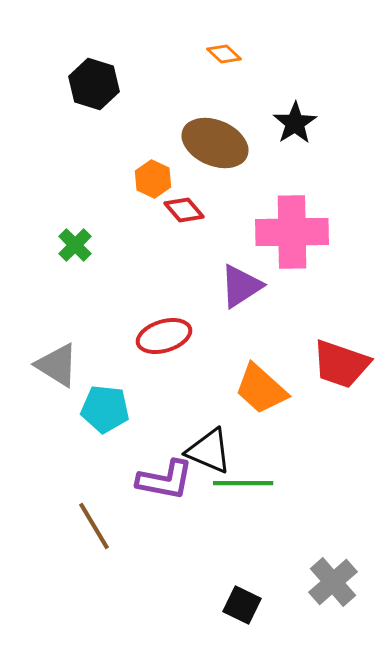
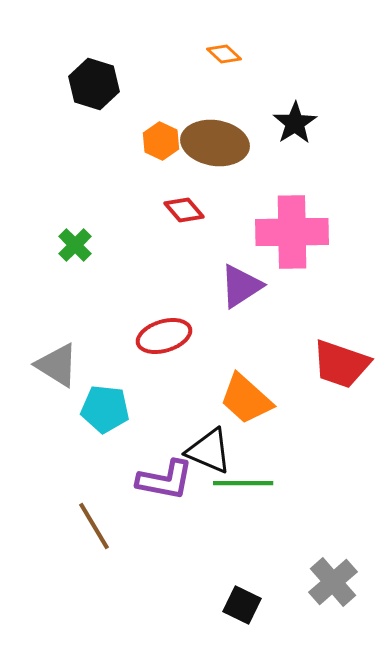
brown ellipse: rotated 14 degrees counterclockwise
orange hexagon: moved 8 px right, 38 px up
orange trapezoid: moved 15 px left, 10 px down
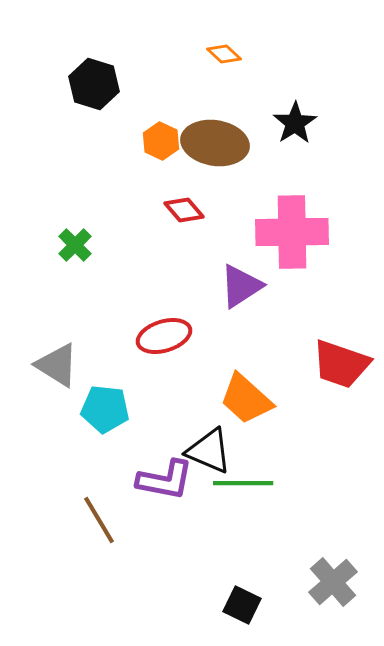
brown line: moved 5 px right, 6 px up
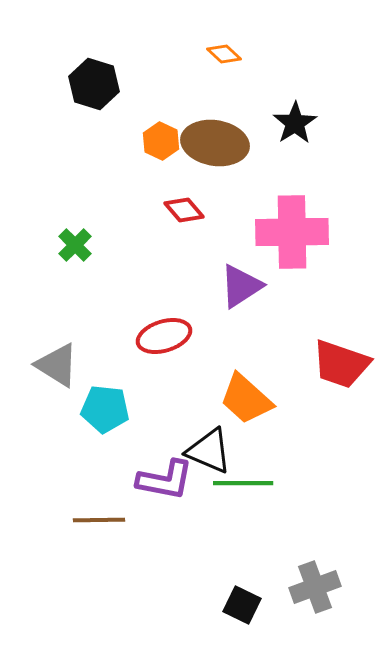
brown line: rotated 60 degrees counterclockwise
gray cross: moved 18 px left, 5 px down; rotated 21 degrees clockwise
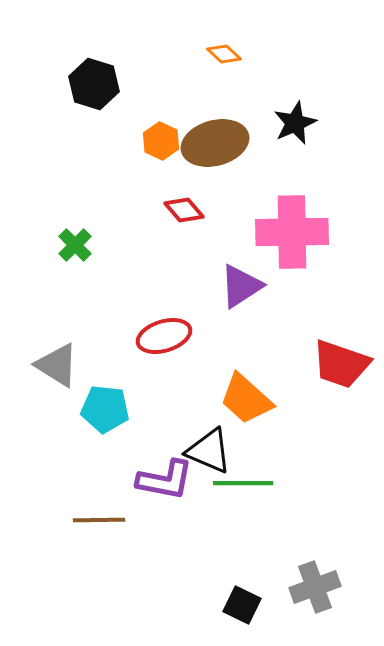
black star: rotated 9 degrees clockwise
brown ellipse: rotated 24 degrees counterclockwise
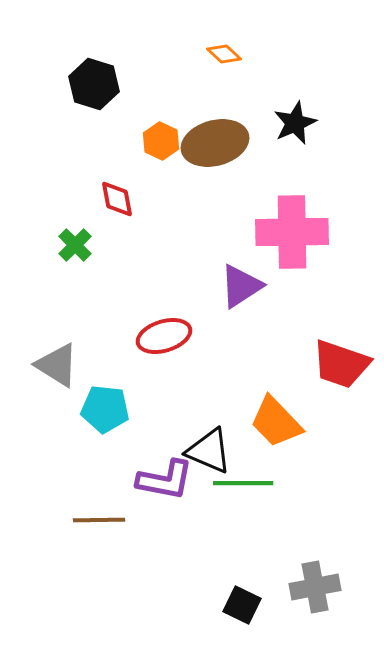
red diamond: moved 67 px left, 11 px up; rotated 30 degrees clockwise
orange trapezoid: moved 30 px right, 23 px down; rotated 4 degrees clockwise
gray cross: rotated 9 degrees clockwise
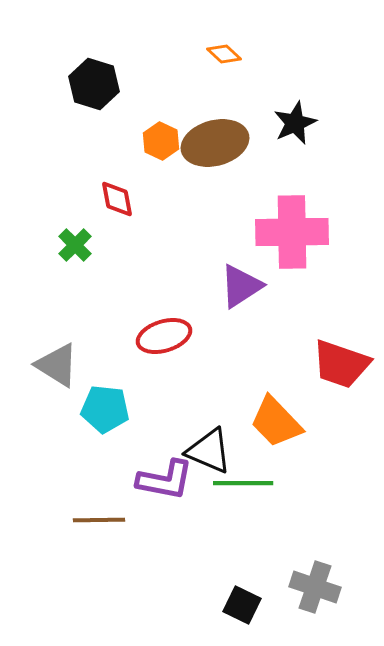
gray cross: rotated 30 degrees clockwise
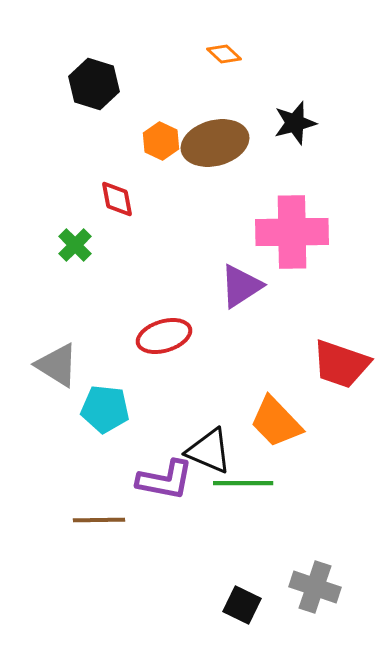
black star: rotated 9 degrees clockwise
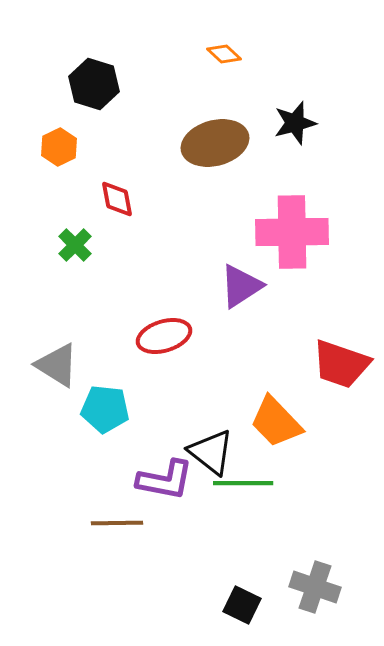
orange hexagon: moved 102 px left, 6 px down; rotated 9 degrees clockwise
black triangle: moved 2 px right, 1 px down; rotated 15 degrees clockwise
brown line: moved 18 px right, 3 px down
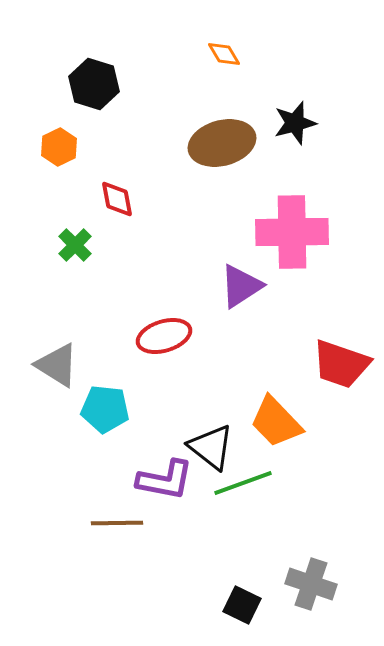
orange diamond: rotated 16 degrees clockwise
brown ellipse: moved 7 px right
black triangle: moved 5 px up
green line: rotated 20 degrees counterclockwise
gray cross: moved 4 px left, 3 px up
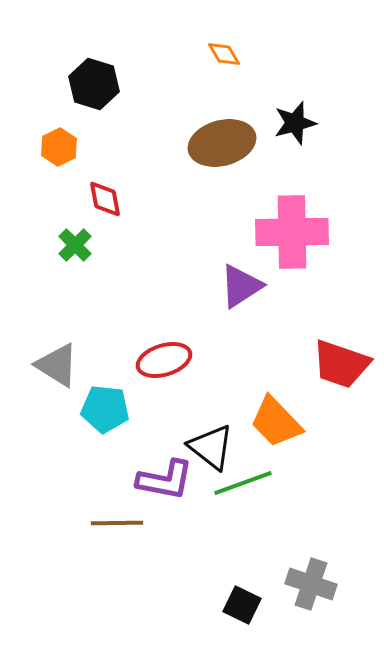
red diamond: moved 12 px left
red ellipse: moved 24 px down
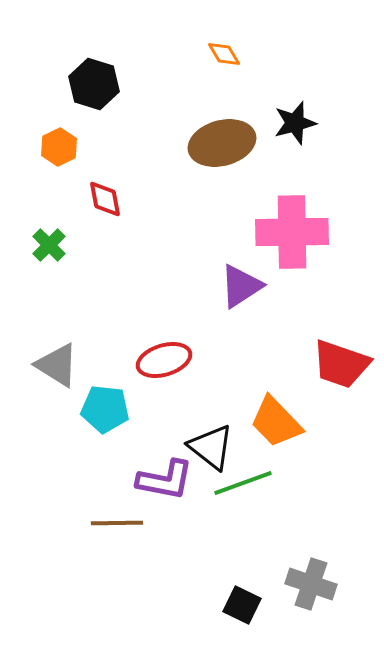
green cross: moved 26 px left
